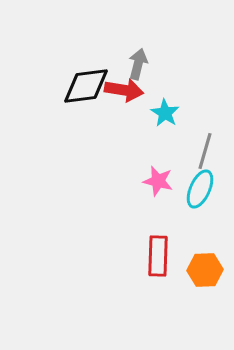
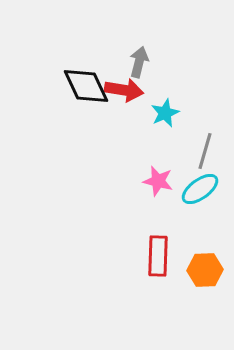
gray arrow: moved 1 px right, 2 px up
black diamond: rotated 72 degrees clockwise
cyan star: rotated 16 degrees clockwise
cyan ellipse: rotated 30 degrees clockwise
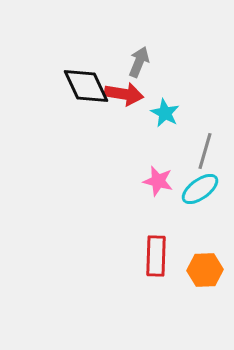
gray arrow: rotated 8 degrees clockwise
red arrow: moved 4 px down
cyan star: rotated 20 degrees counterclockwise
red rectangle: moved 2 px left
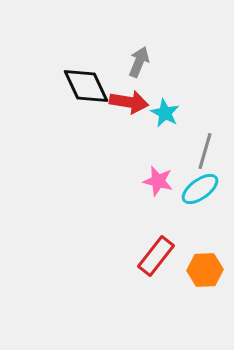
red arrow: moved 5 px right, 8 px down
red rectangle: rotated 36 degrees clockwise
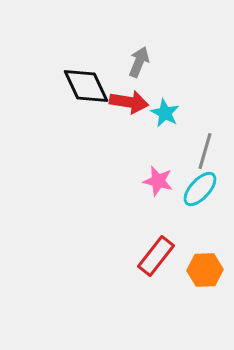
cyan ellipse: rotated 12 degrees counterclockwise
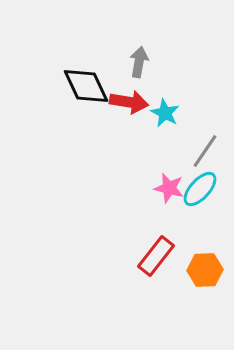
gray arrow: rotated 12 degrees counterclockwise
gray line: rotated 18 degrees clockwise
pink star: moved 11 px right, 7 px down
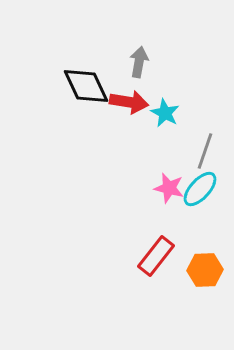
gray line: rotated 15 degrees counterclockwise
